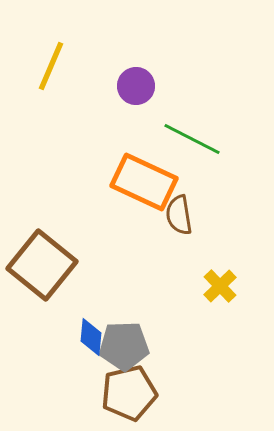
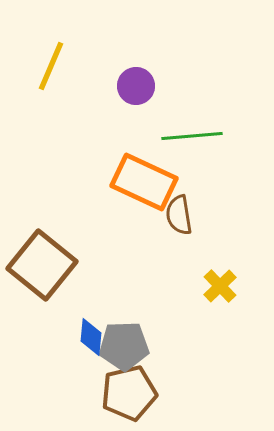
green line: moved 3 px up; rotated 32 degrees counterclockwise
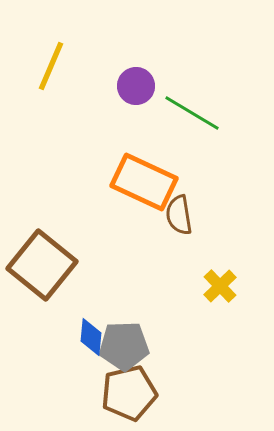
green line: moved 23 px up; rotated 36 degrees clockwise
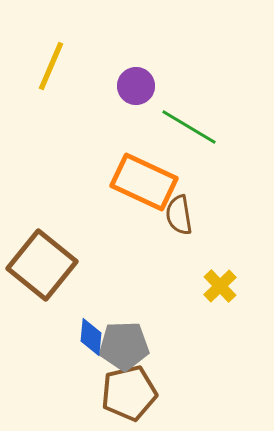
green line: moved 3 px left, 14 px down
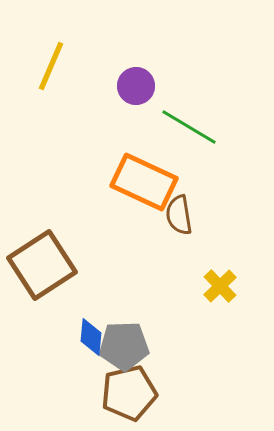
brown square: rotated 18 degrees clockwise
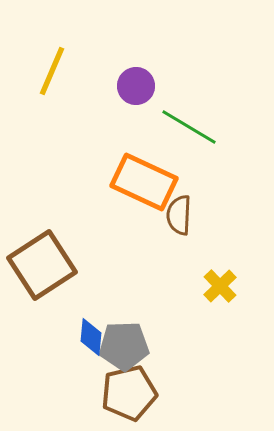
yellow line: moved 1 px right, 5 px down
brown semicircle: rotated 12 degrees clockwise
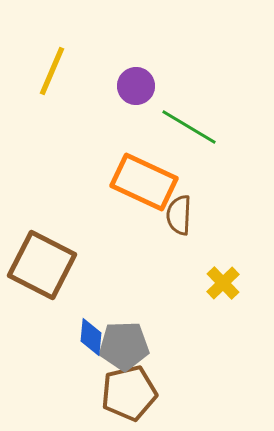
brown square: rotated 30 degrees counterclockwise
yellow cross: moved 3 px right, 3 px up
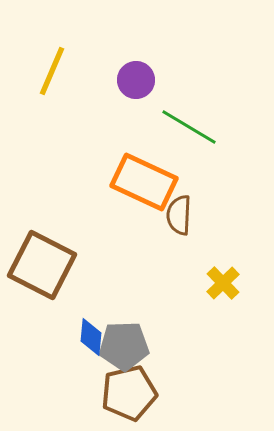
purple circle: moved 6 px up
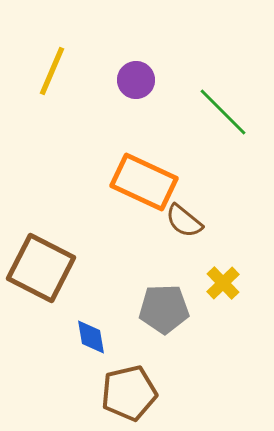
green line: moved 34 px right, 15 px up; rotated 14 degrees clockwise
brown semicircle: moved 5 px right, 6 px down; rotated 54 degrees counterclockwise
brown square: moved 1 px left, 3 px down
blue diamond: rotated 15 degrees counterclockwise
gray pentagon: moved 40 px right, 37 px up
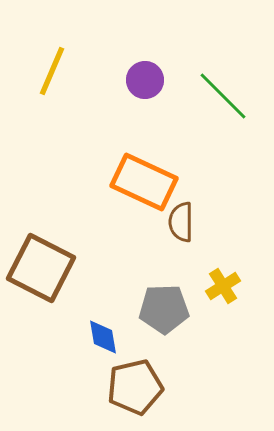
purple circle: moved 9 px right
green line: moved 16 px up
brown semicircle: moved 3 px left, 1 px down; rotated 51 degrees clockwise
yellow cross: moved 3 px down; rotated 12 degrees clockwise
blue diamond: moved 12 px right
brown pentagon: moved 6 px right, 6 px up
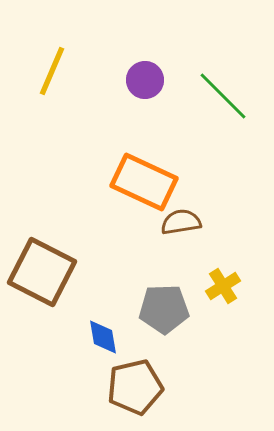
brown semicircle: rotated 81 degrees clockwise
brown square: moved 1 px right, 4 px down
